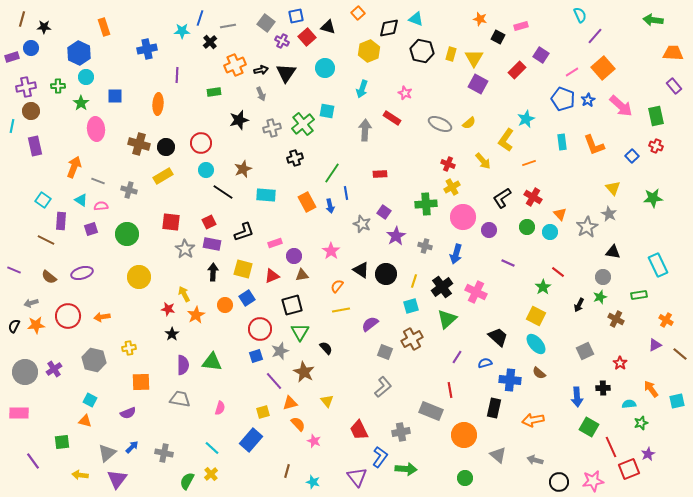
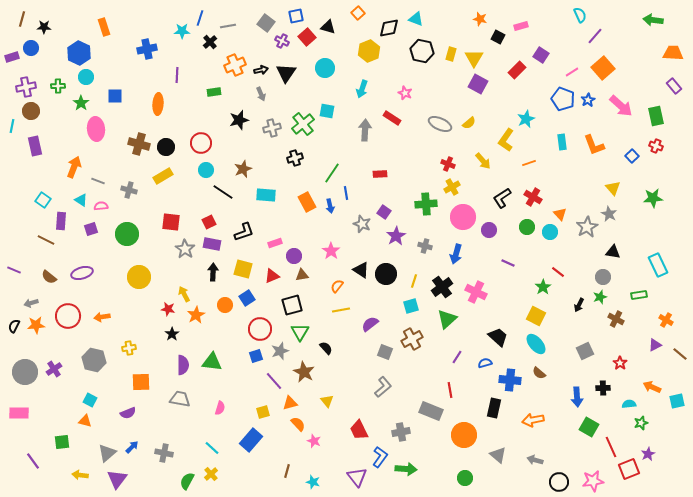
orange arrow at (651, 389): moved 1 px right, 2 px up; rotated 30 degrees counterclockwise
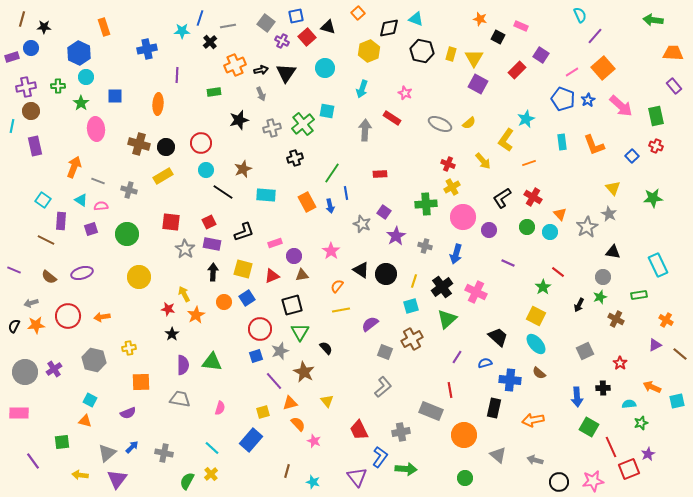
pink rectangle at (521, 26): rotated 40 degrees clockwise
orange circle at (225, 305): moved 1 px left, 3 px up
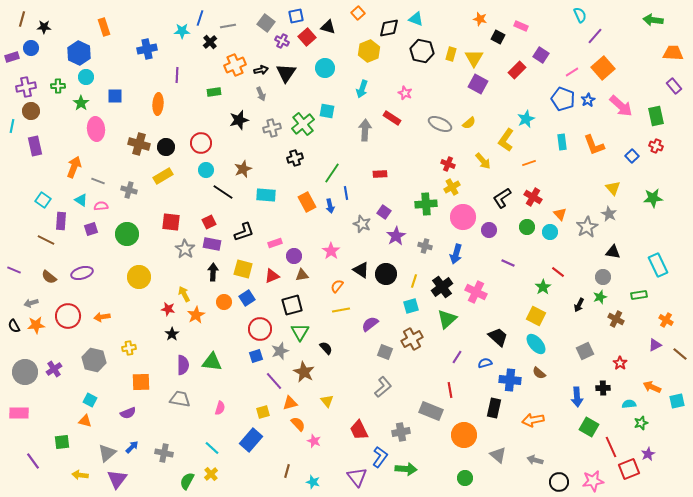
black semicircle at (14, 326): rotated 56 degrees counterclockwise
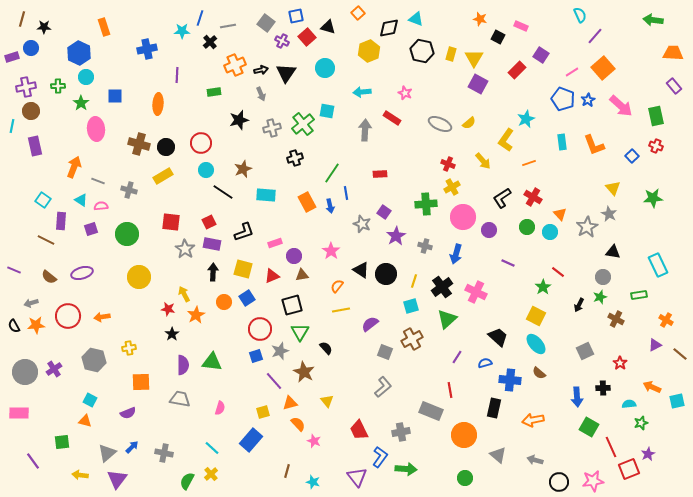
cyan arrow at (362, 89): moved 3 px down; rotated 66 degrees clockwise
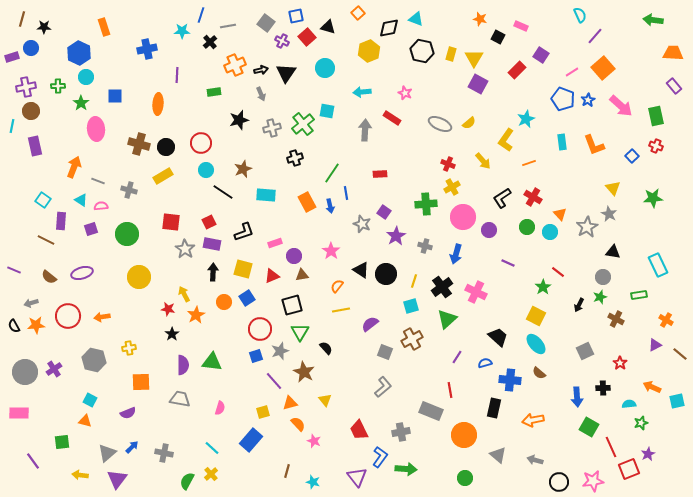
blue line at (200, 18): moved 1 px right, 3 px up
yellow triangle at (327, 401): moved 2 px left, 1 px up
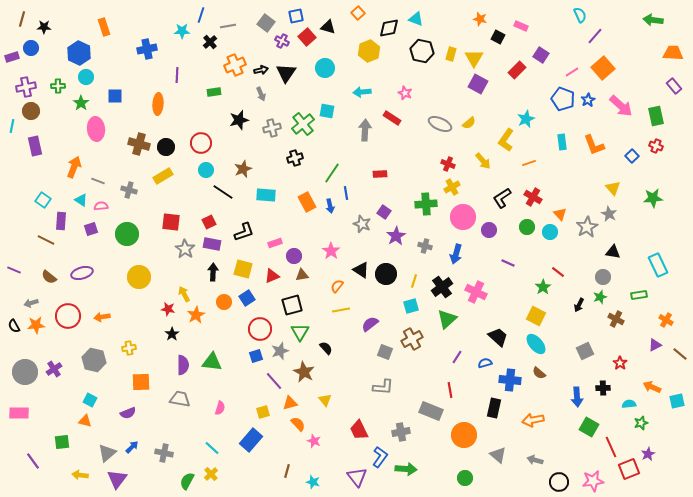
gray L-shape at (383, 387): rotated 45 degrees clockwise
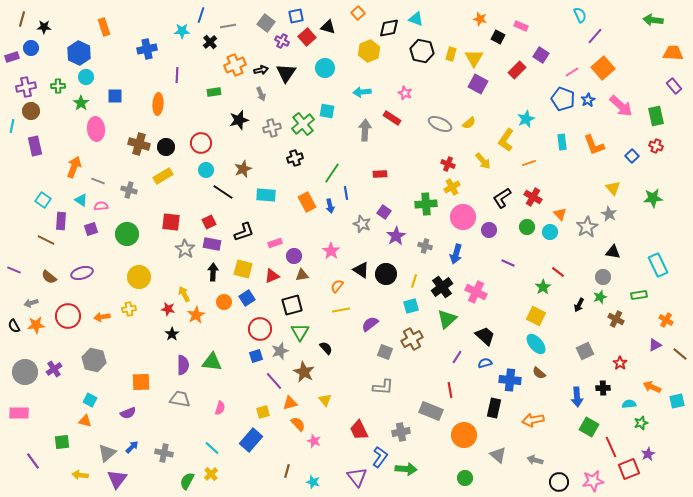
black trapezoid at (498, 337): moved 13 px left, 1 px up
yellow cross at (129, 348): moved 39 px up
